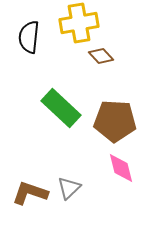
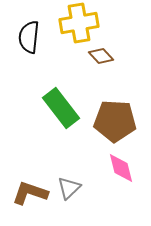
green rectangle: rotated 9 degrees clockwise
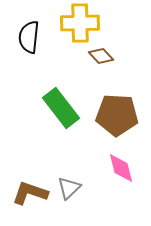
yellow cross: moved 1 px right; rotated 9 degrees clockwise
brown pentagon: moved 2 px right, 6 px up
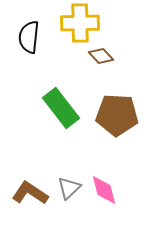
pink diamond: moved 17 px left, 22 px down
brown L-shape: rotated 15 degrees clockwise
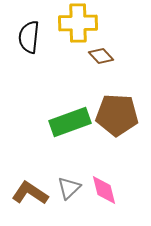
yellow cross: moved 2 px left
green rectangle: moved 9 px right, 14 px down; rotated 72 degrees counterclockwise
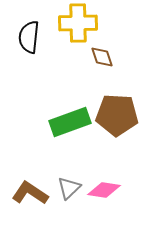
brown diamond: moved 1 px right, 1 px down; rotated 25 degrees clockwise
pink diamond: rotated 68 degrees counterclockwise
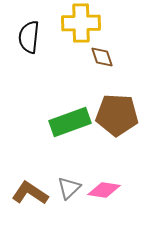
yellow cross: moved 3 px right
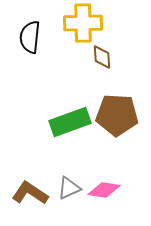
yellow cross: moved 2 px right
black semicircle: moved 1 px right
brown diamond: rotated 15 degrees clockwise
gray triangle: rotated 20 degrees clockwise
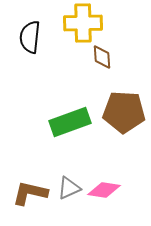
brown pentagon: moved 7 px right, 3 px up
brown L-shape: rotated 21 degrees counterclockwise
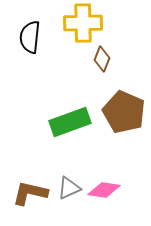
brown diamond: moved 2 px down; rotated 25 degrees clockwise
brown pentagon: rotated 21 degrees clockwise
